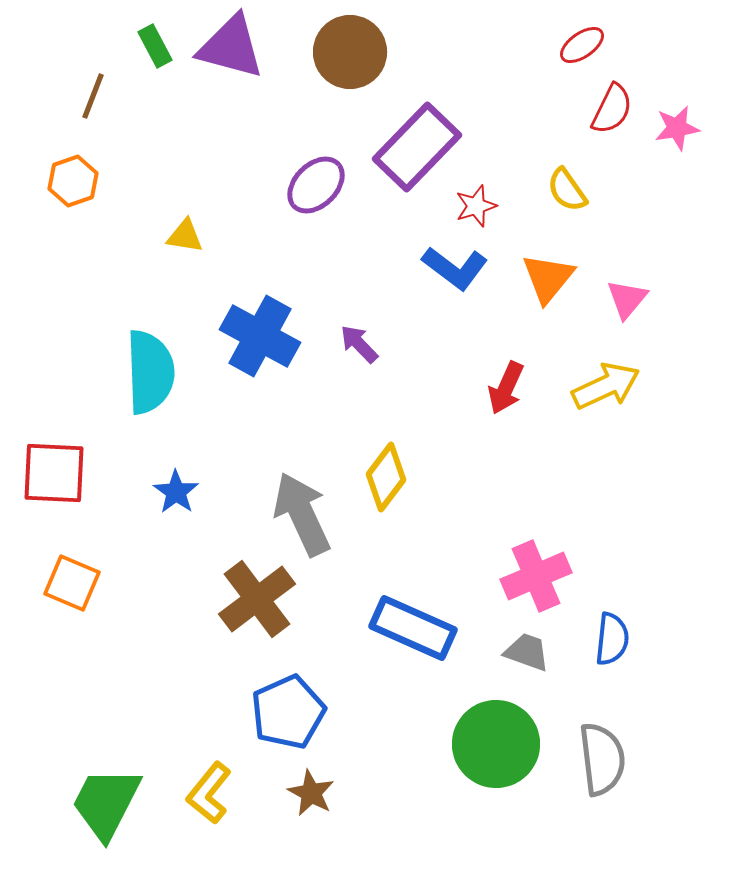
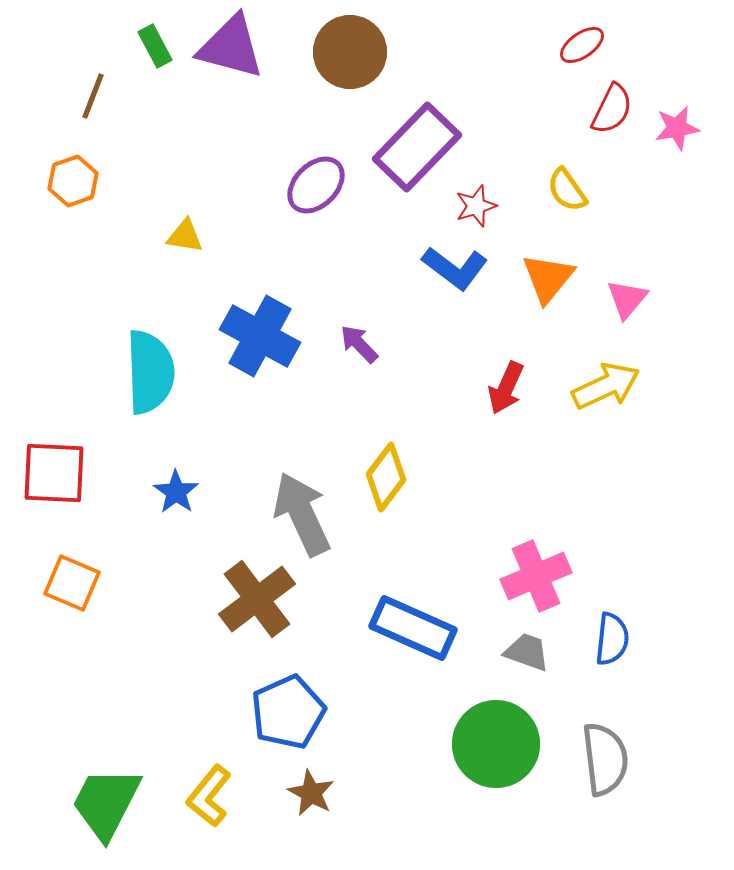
gray semicircle: moved 3 px right
yellow L-shape: moved 3 px down
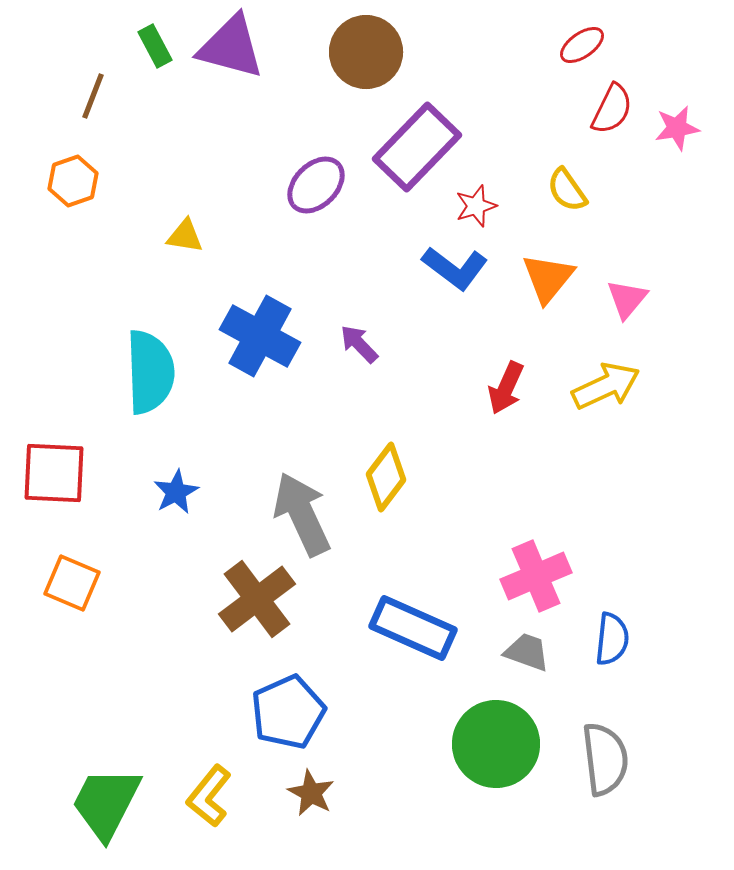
brown circle: moved 16 px right
blue star: rotated 9 degrees clockwise
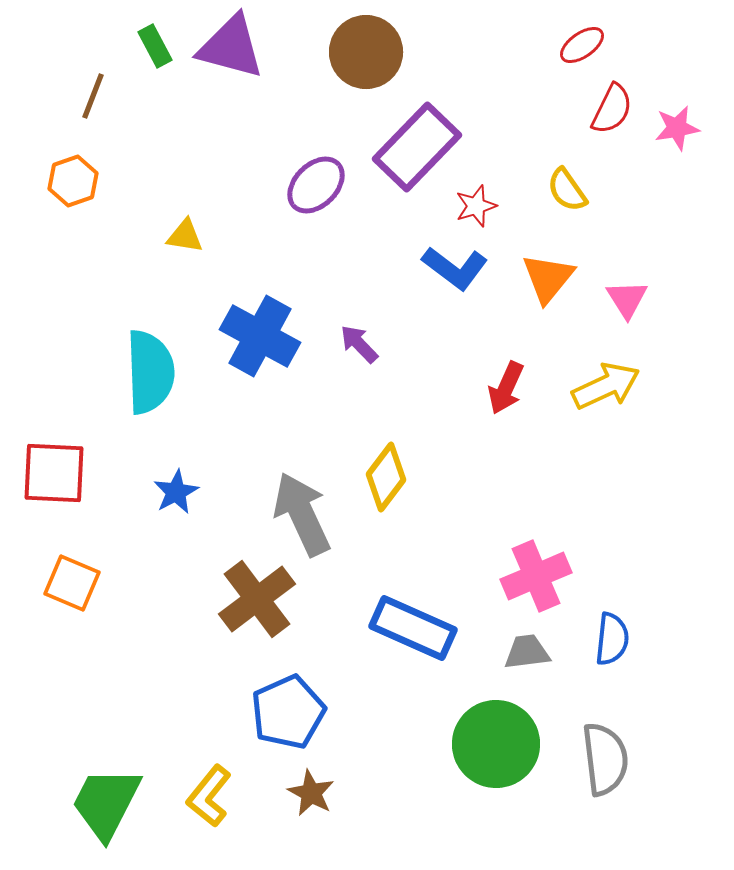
pink triangle: rotated 12 degrees counterclockwise
gray trapezoid: rotated 27 degrees counterclockwise
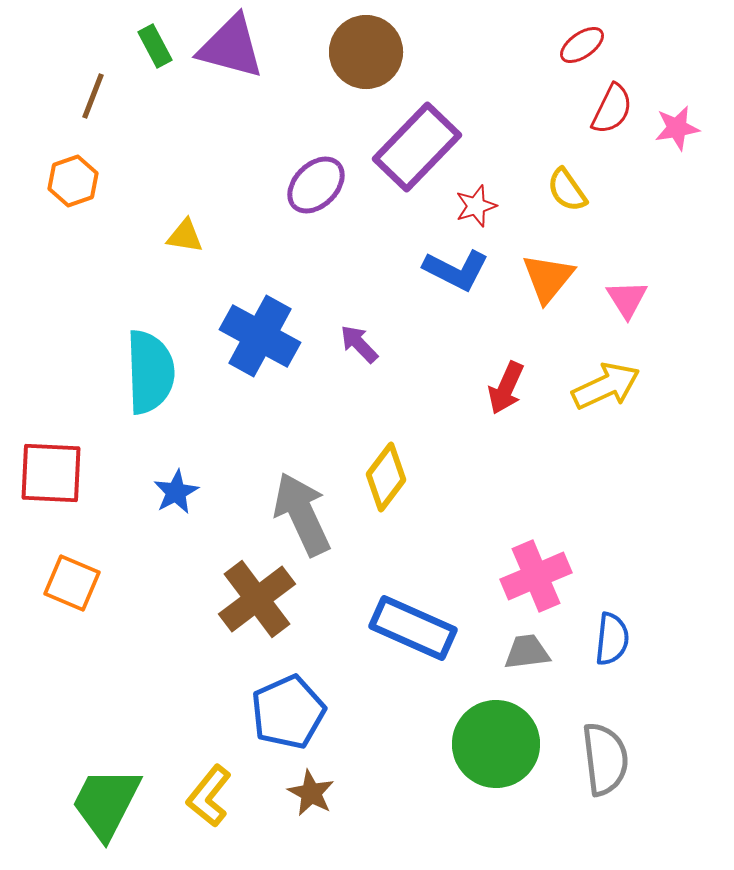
blue L-shape: moved 1 px right, 2 px down; rotated 10 degrees counterclockwise
red square: moved 3 px left
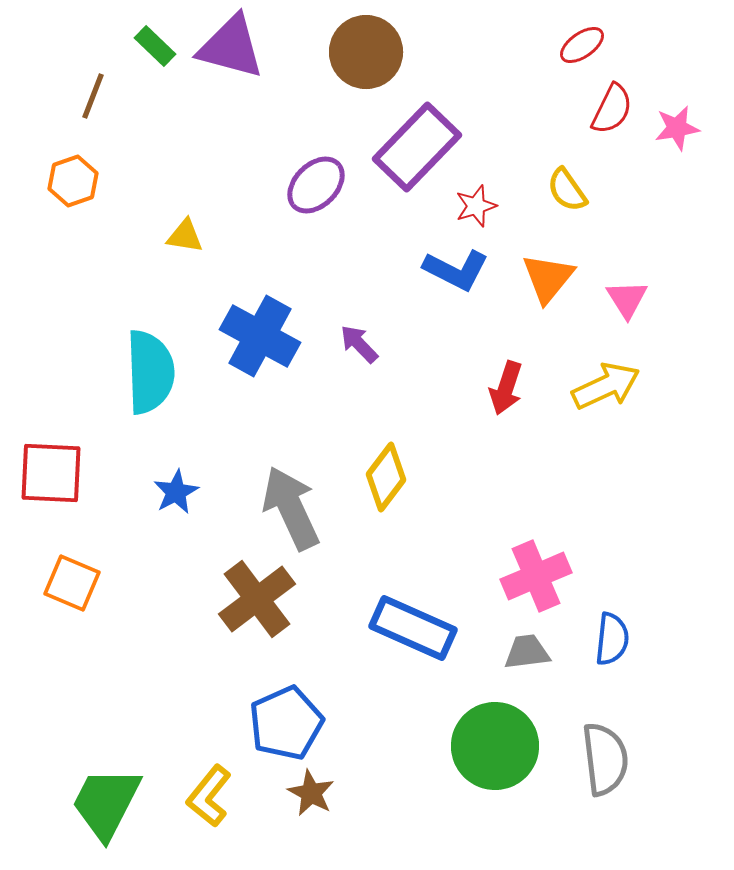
green rectangle: rotated 18 degrees counterclockwise
red arrow: rotated 6 degrees counterclockwise
gray arrow: moved 11 px left, 6 px up
blue pentagon: moved 2 px left, 11 px down
green circle: moved 1 px left, 2 px down
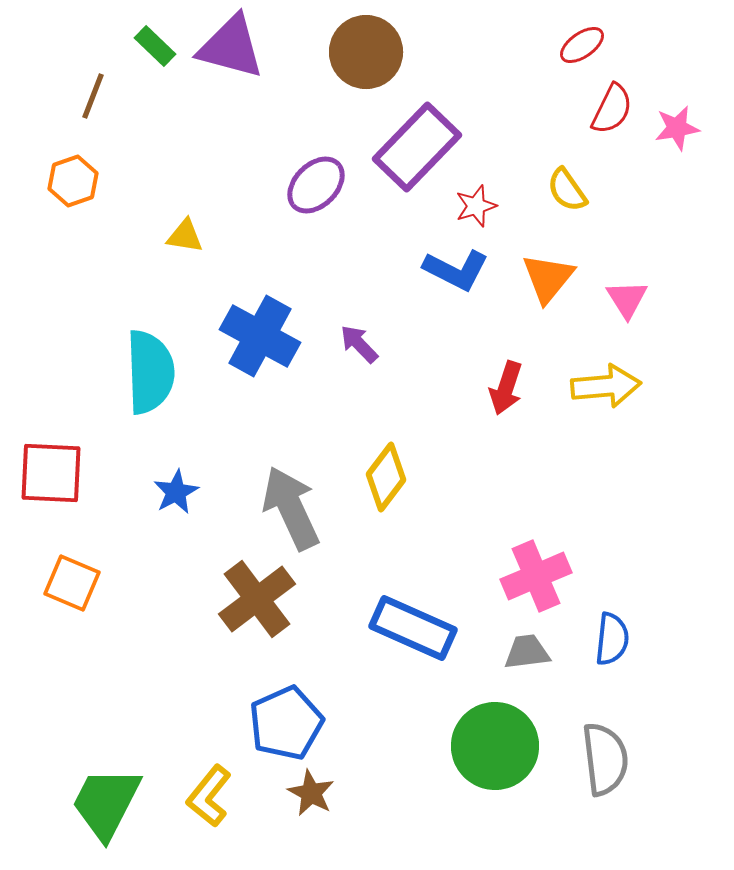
yellow arrow: rotated 20 degrees clockwise
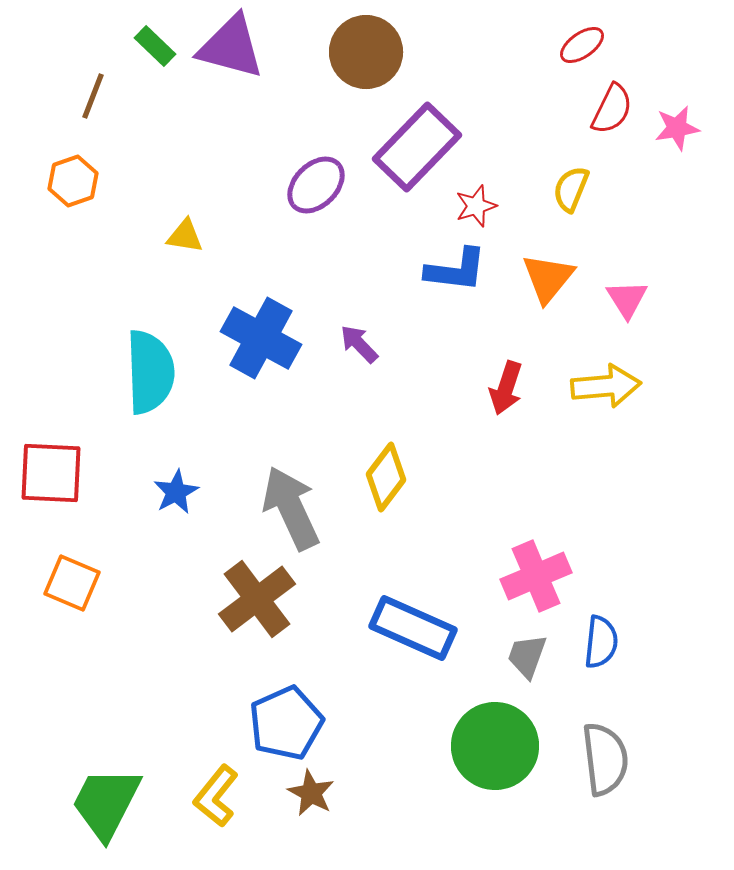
yellow semicircle: moved 4 px right, 1 px up; rotated 57 degrees clockwise
blue L-shape: rotated 20 degrees counterclockwise
blue cross: moved 1 px right, 2 px down
blue semicircle: moved 11 px left, 3 px down
gray trapezoid: moved 4 px down; rotated 63 degrees counterclockwise
yellow L-shape: moved 7 px right
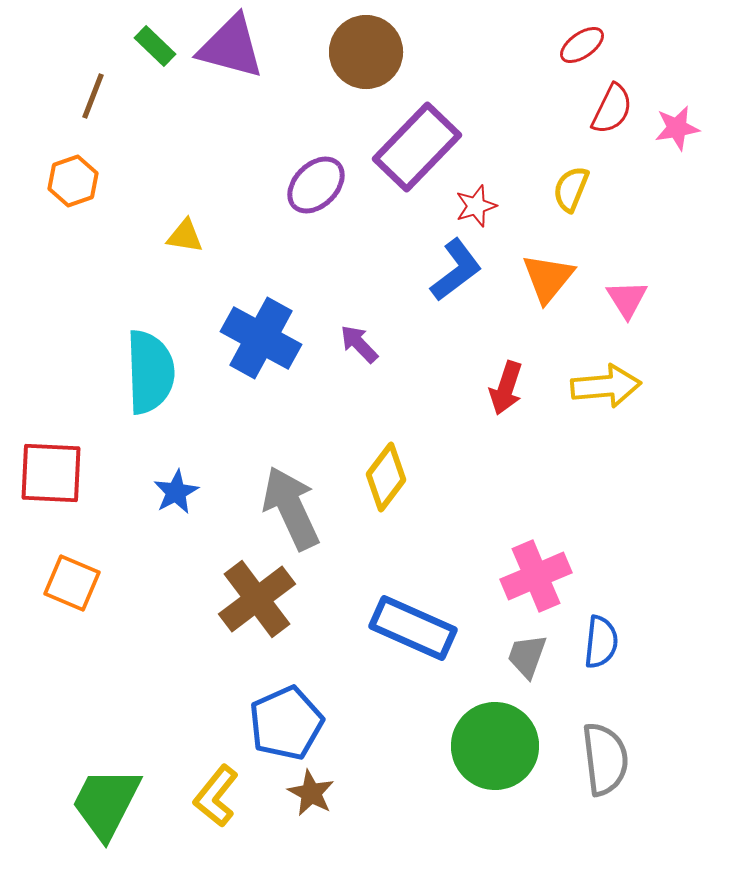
blue L-shape: rotated 44 degrees counterclockwise
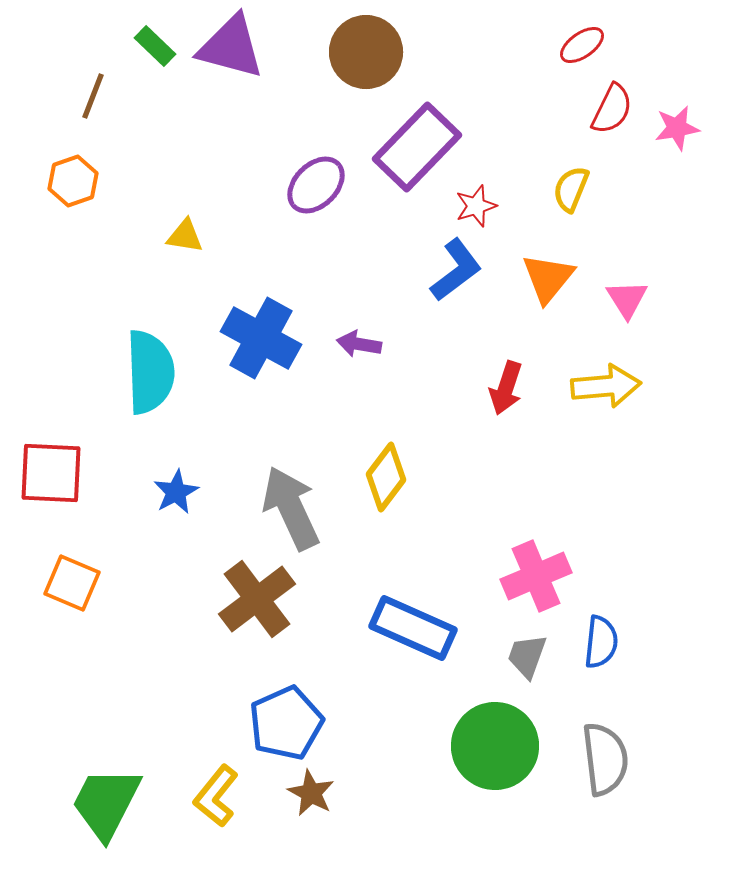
purple arrow: rotated 36 degrees counterclockwise
